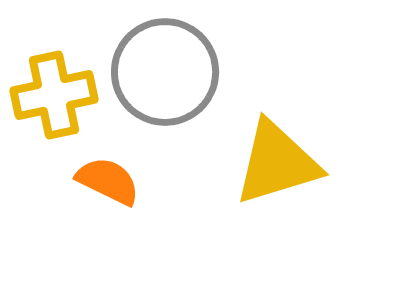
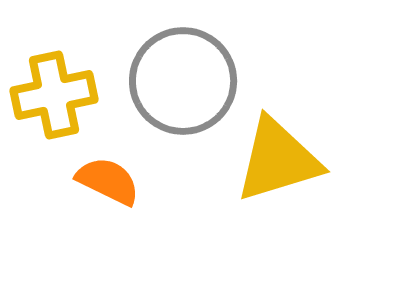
gray circle: moved 18 px right, 9 px down
yellow triangle: moved 1 px right, 3 px up
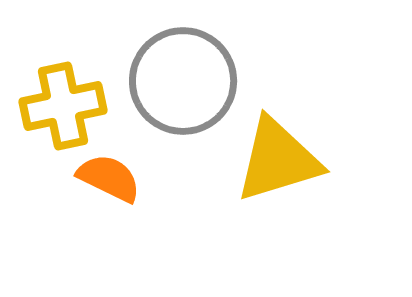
yellow cross: moved 9 px right, 11 px down
orange semicircle: moved 1 px right, 3 px up
